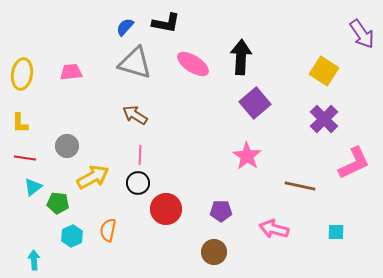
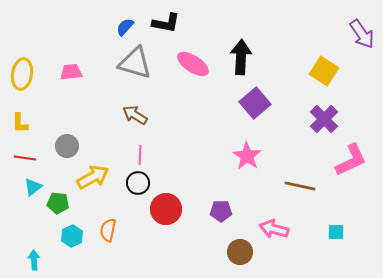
pink L-shape: moved 3 px left, 3 px up
brown circle: moved 26 px right
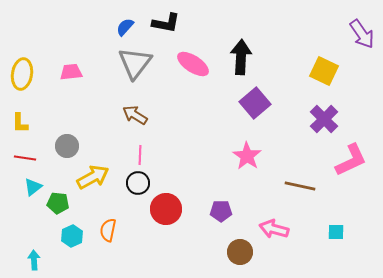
gray triangle: rotated 51 degrees clockwise
yellow square: rotated 8 degrees counterclockwise
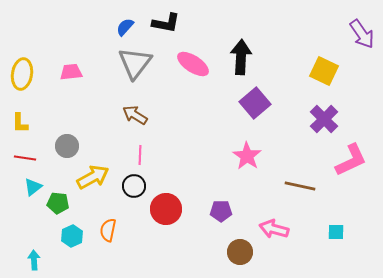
black circle: moved 4 px left, 3 px down
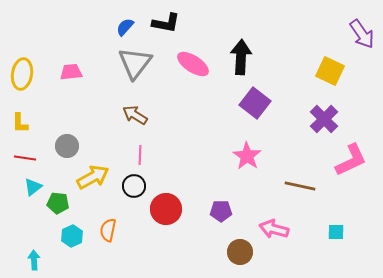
yellow square: moved 6 px right
purple square: rotated 12 degrees counterclockwise
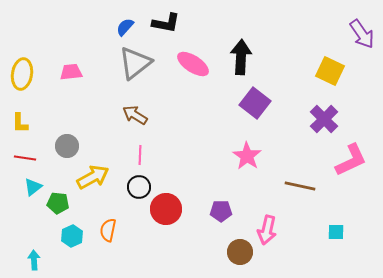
gray triangle: rotated 15 degrees clockwise
black circle: moved 5 px right, 1 px down
pink arrow: moved 7 px left, 1 px down; rotated 92 degrees counterclockwise
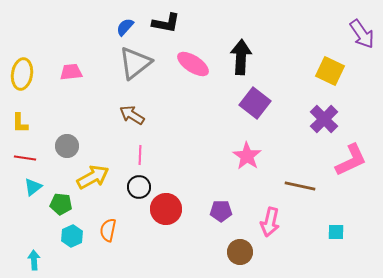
brown arrow: moved 3 px left
green pentagon: moved 3 px right, 1 px down
pink arrow: moved 3 px right, 8 px up
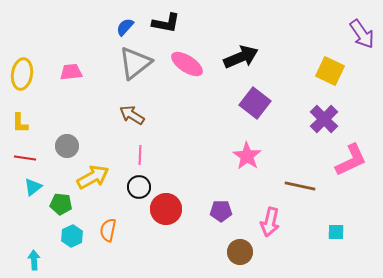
black arrow: rotated 64 degrees clockwise
pink ellipse: moved 6 px left
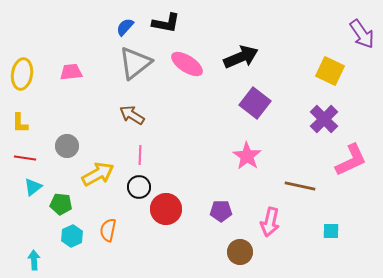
yellow arrow: moved 5 px right, 3 px up
cyan square: moved 5 px left, 1 px up
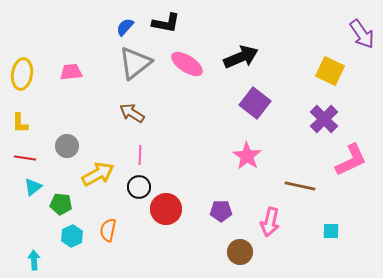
brown arrow: moved 2 px up
